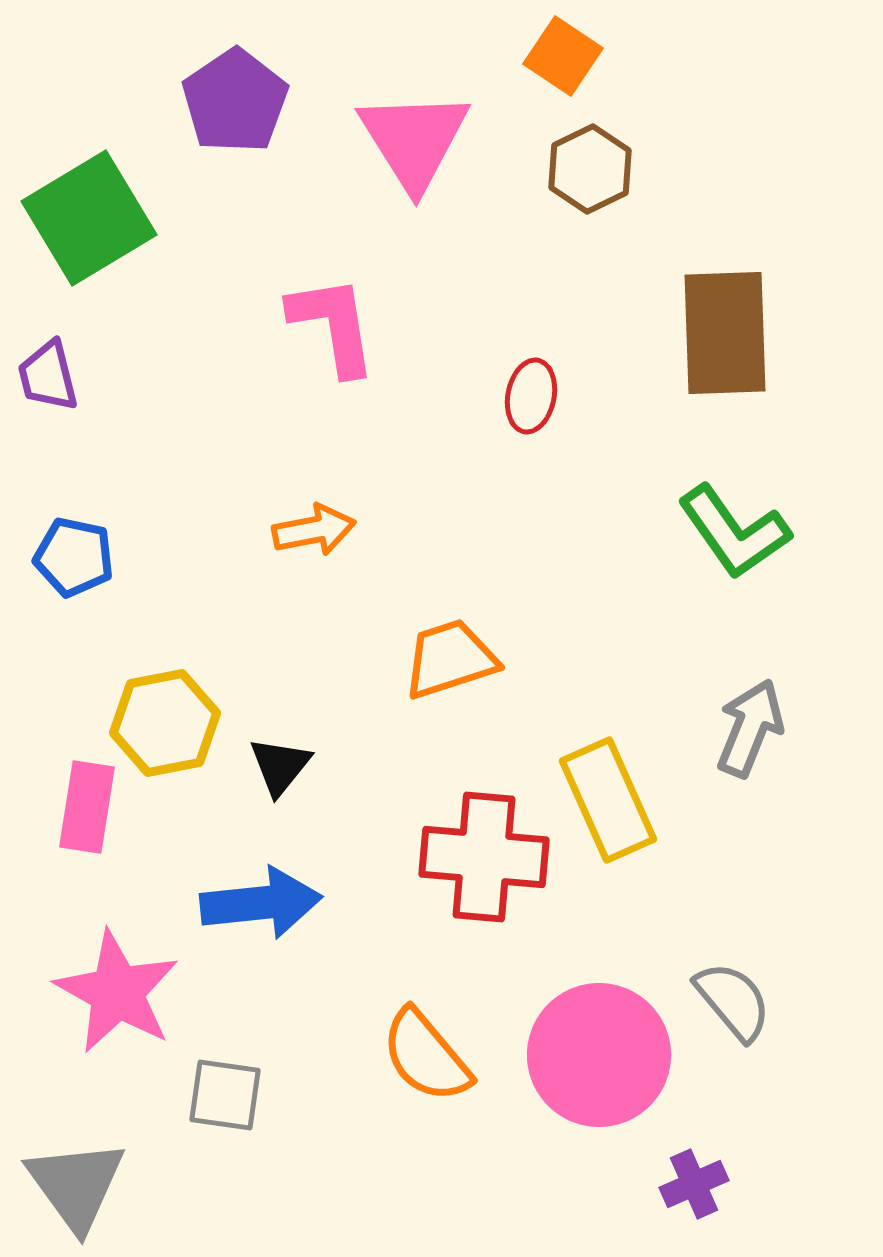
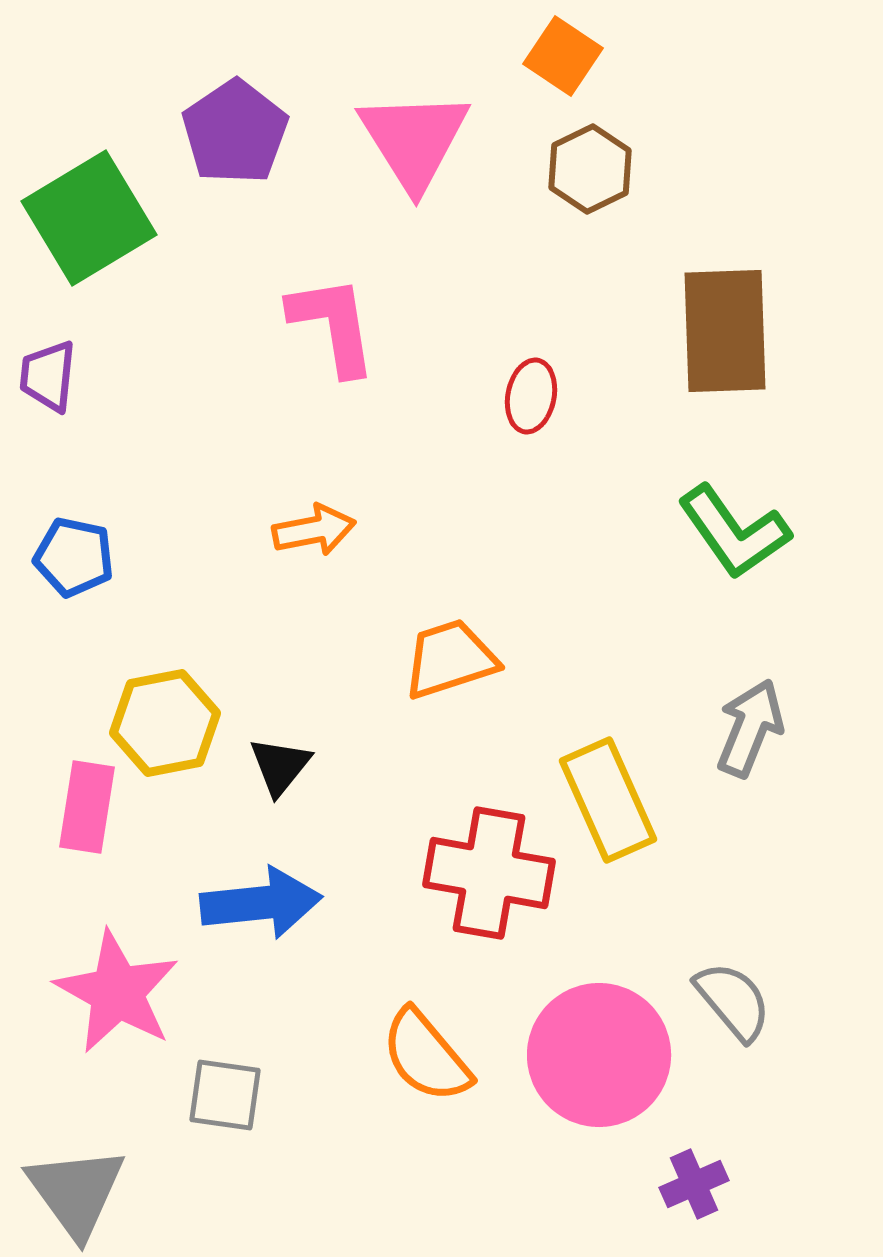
purple pentagon: moved 31 px down
brown rectangle: moved 2 px up
purple trapezoid: rotated 20 degrees clockwise
red cross: moved 5 px right, 16 px down; rotated 5 degrees clockwise
gray triangle: moved 7 px down
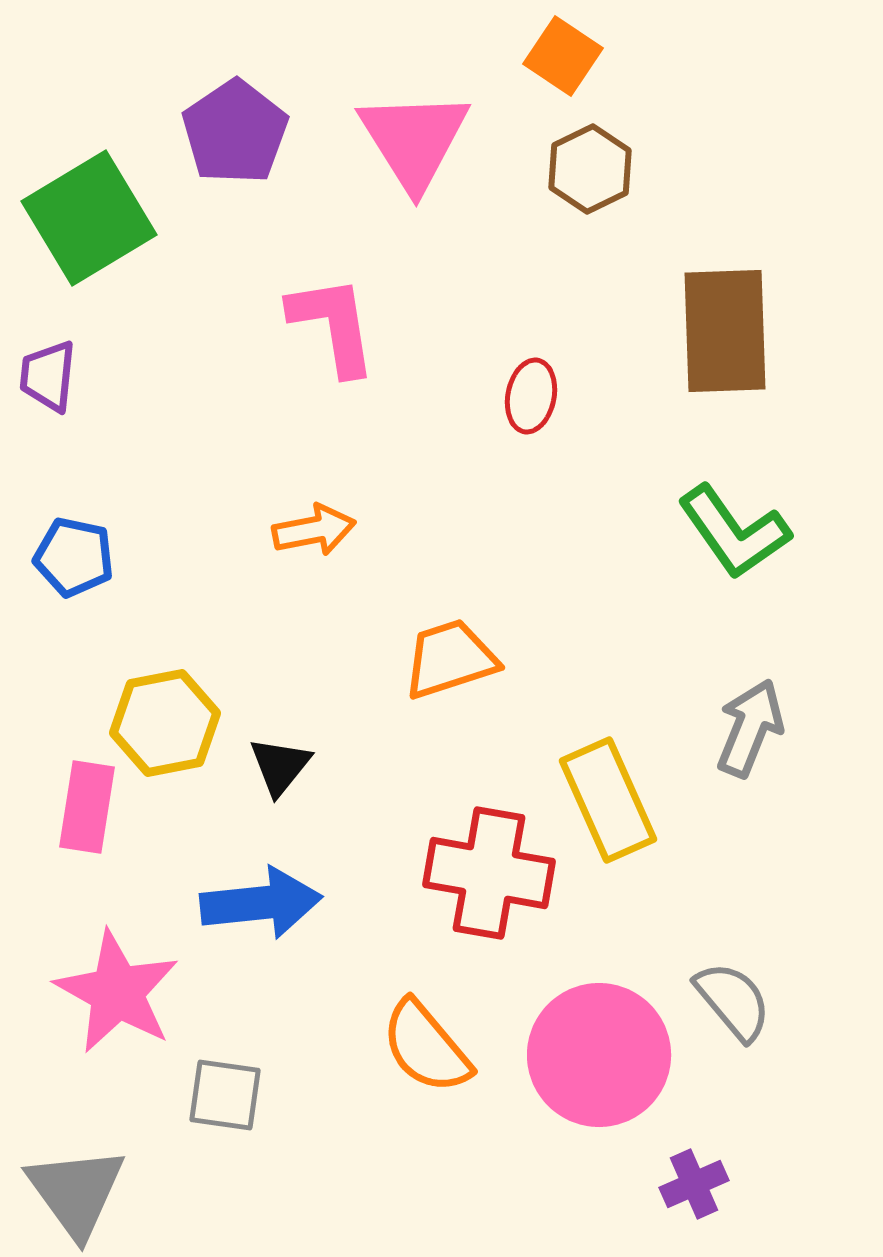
orange semicircle: moved 9 px up
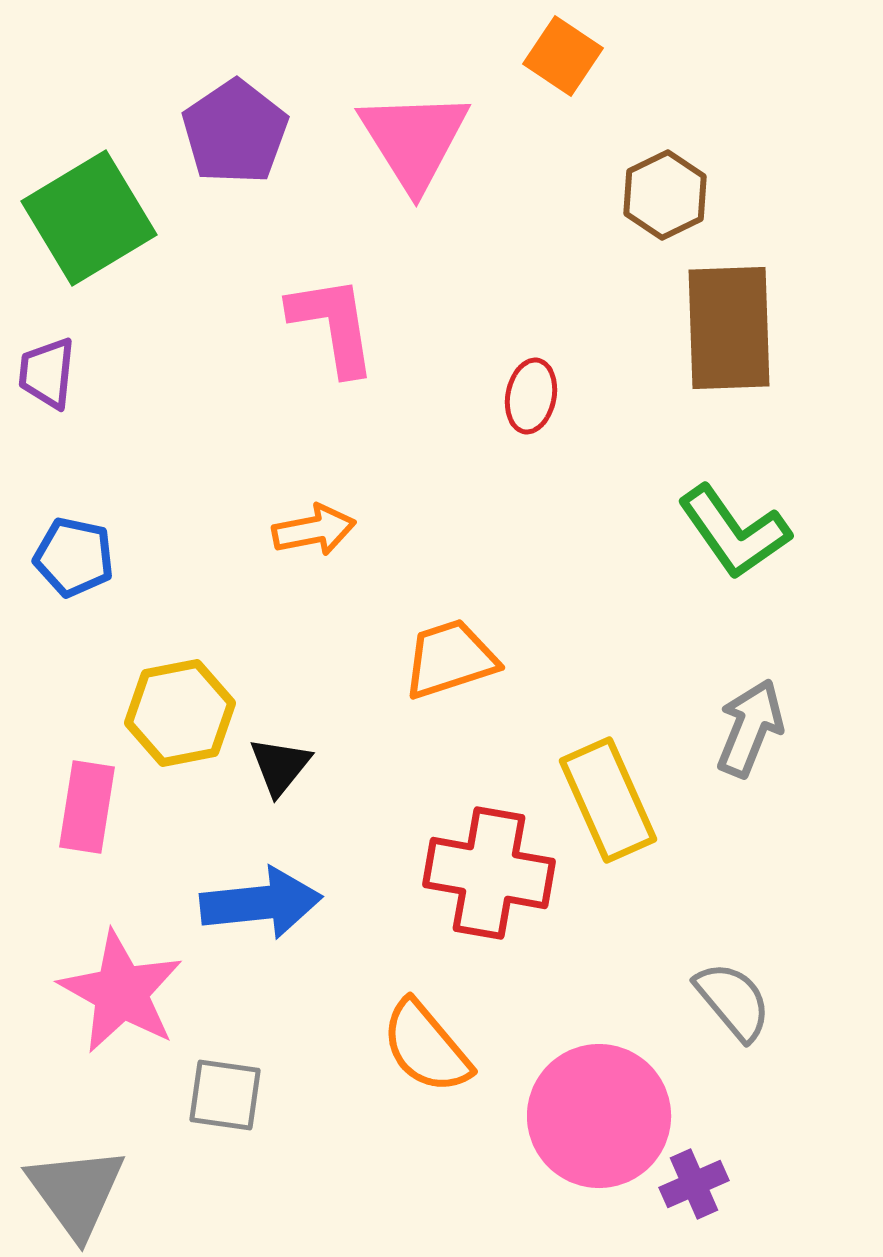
brown hexagon: moved 75 px right, 26 px down
brown rectangle: moved 4 px right, 3 px up
purple trapezoid: moved 1 px left, 3 px up
yellow hexagon: moved 15 px right, 10 px up
pink star: moved 4 px right
pink circle: moved 61 px down
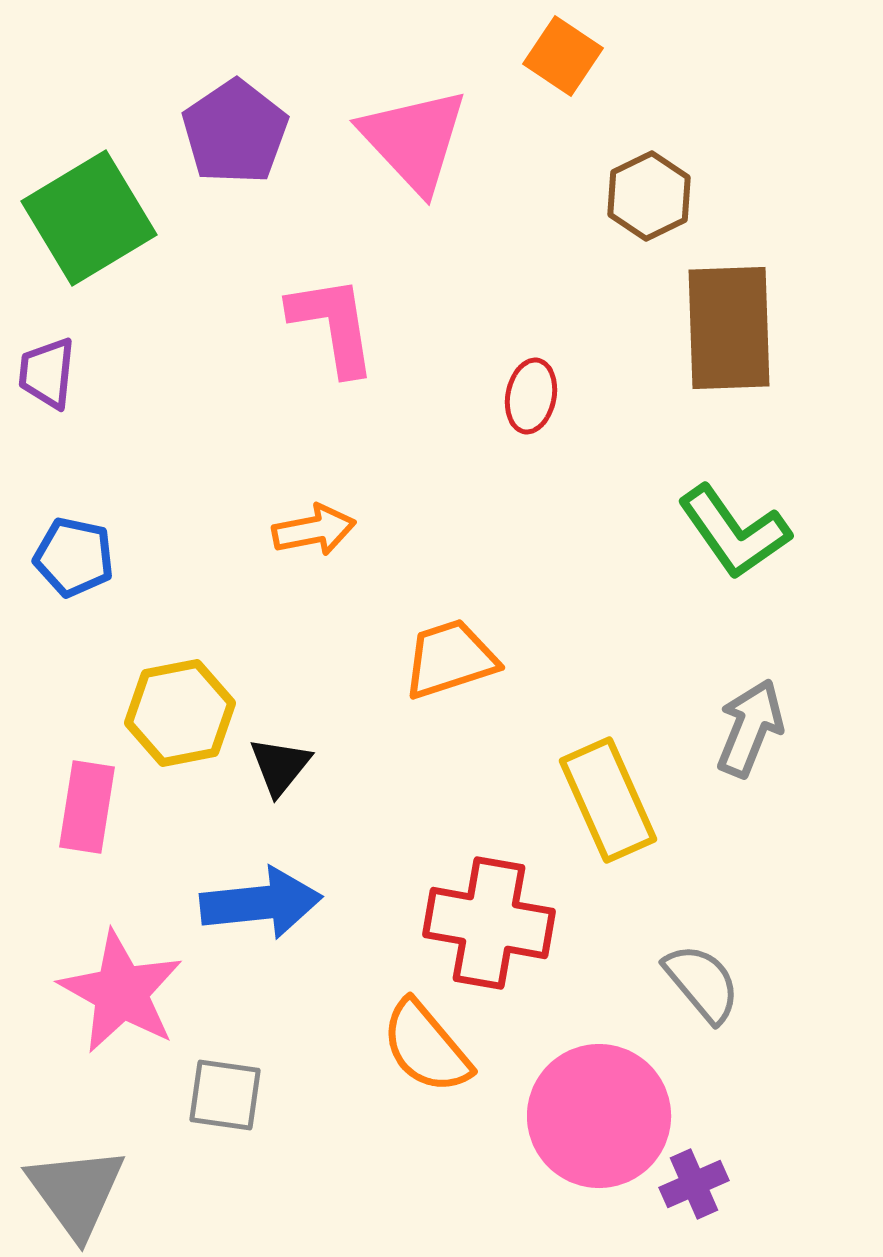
pink triangle: rotated 11 degrees counterclockwise
brown hexagon: moved 16 px left, 1 px down
red cross: moved 50 px down
gray semicircle: moved 31 px left, 18 px up
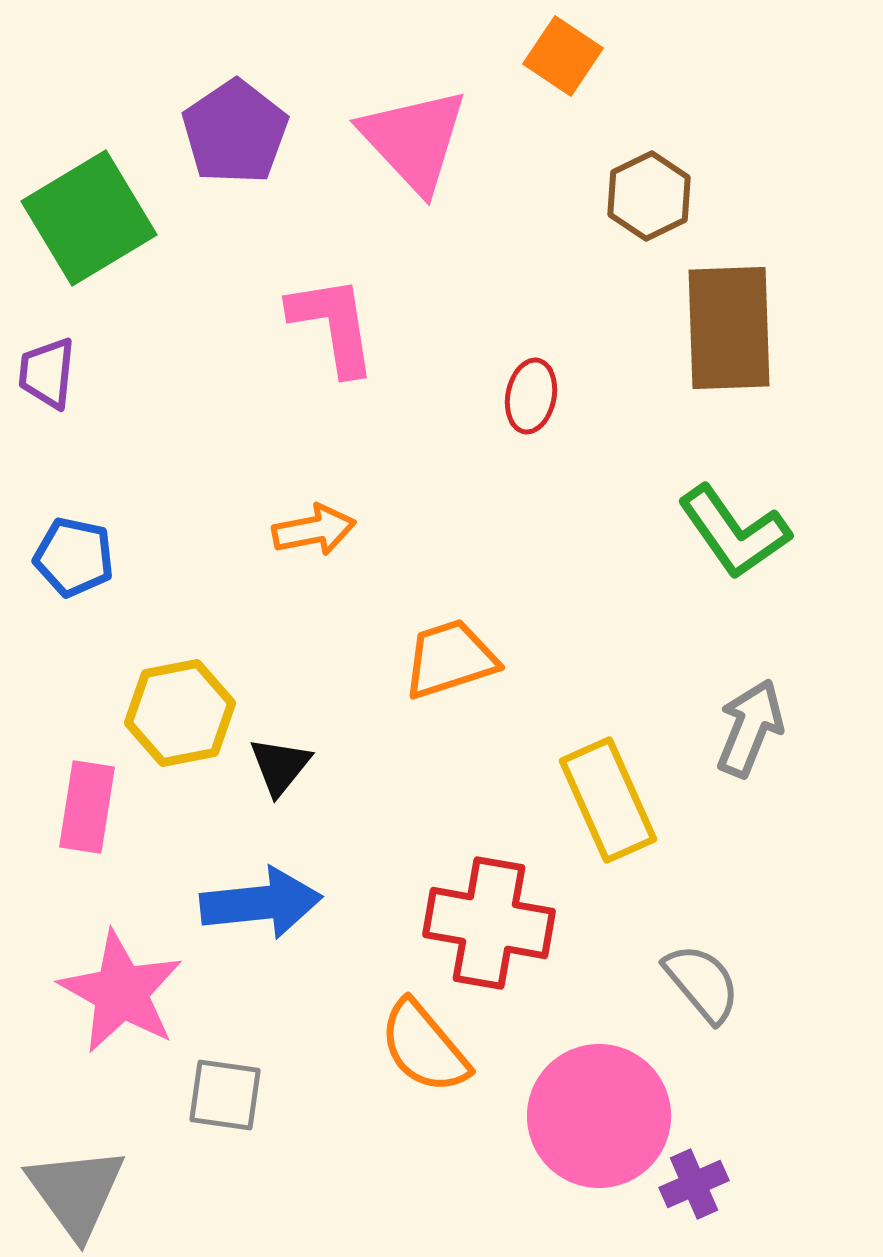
orange semicircle: moved 2 px left
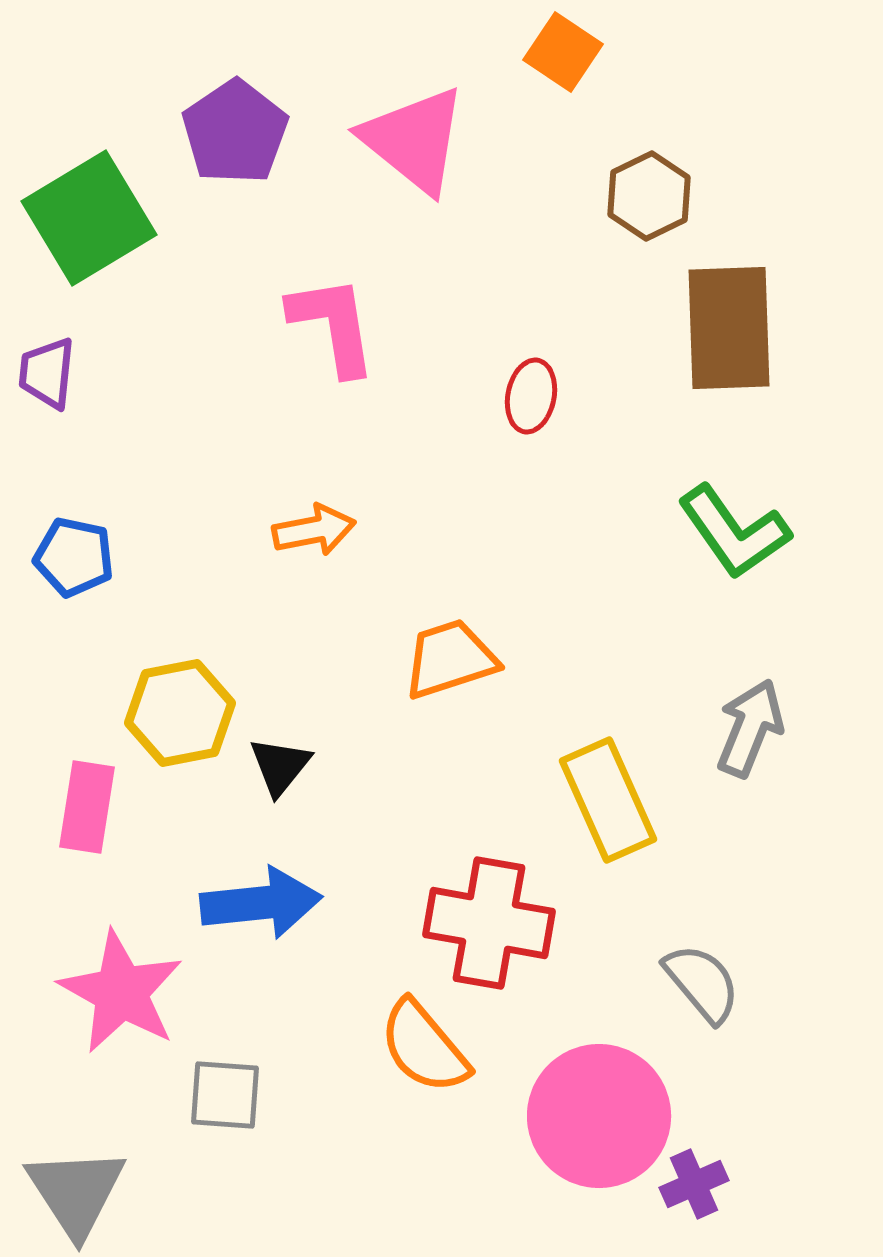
orange square: moved 4 px up
pink triangle: rotated 8 degrees counterclockwise
gray square: rotated 4 degrees counterclockwise
gray triangle: rotated 3 degrees clockwise
